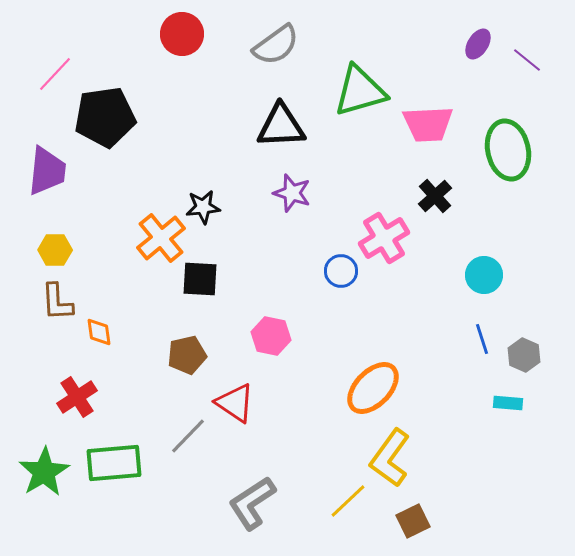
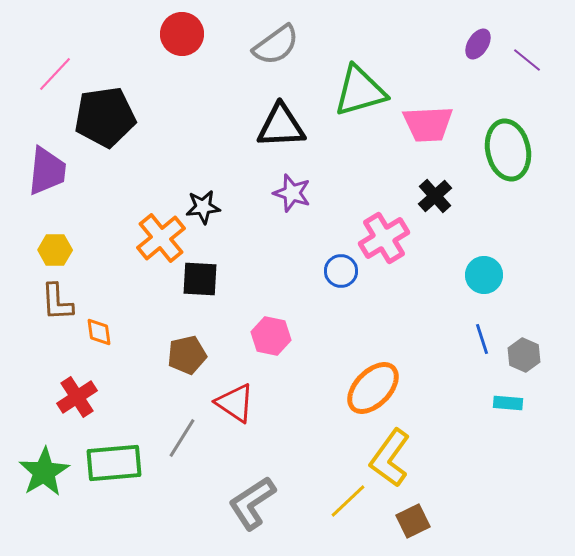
gray line: moved 6 px left, 2 px down; rotated 12 degrees counterclockwise
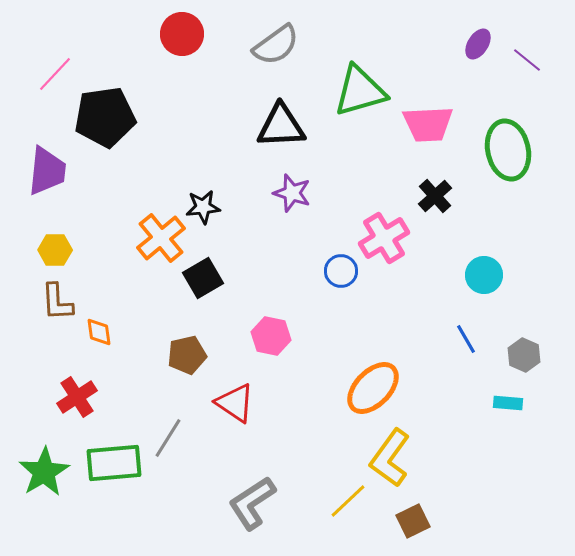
black square: moved 3 px right, 1 px up; rotated 33 degrees counterclockwise
blue line: moved 16 px left; rotated 12 degrees counterclockwise
gray line: moved 14 px left
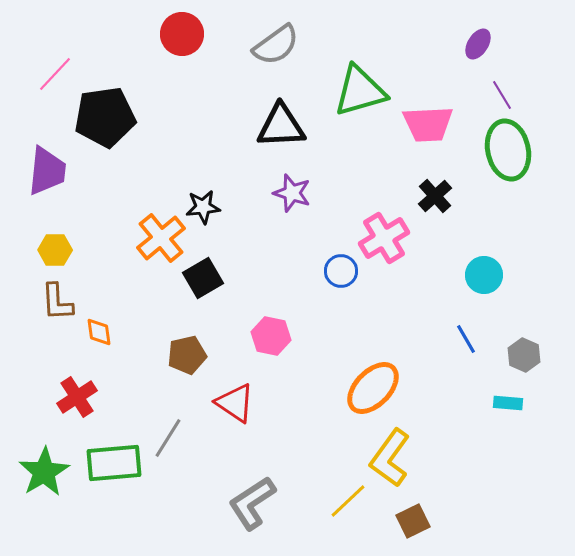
purple line: moved 25 px left, 35 px down; rotated 20 degrees clockwise
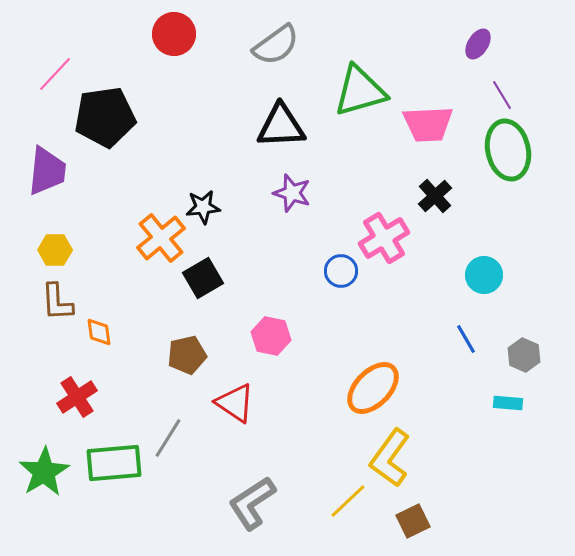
red circle: moved 8 px left
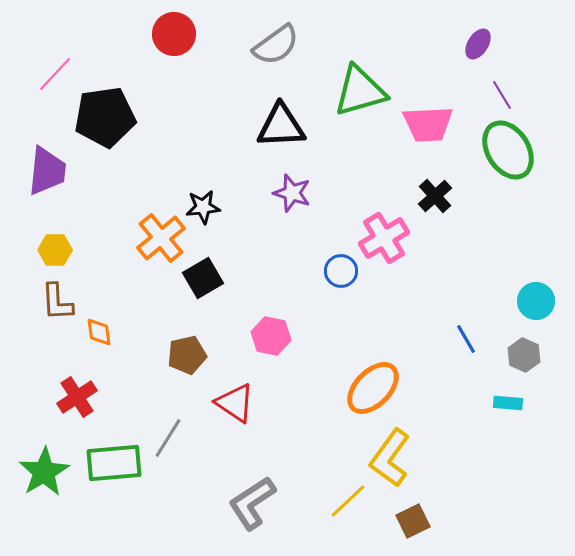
green ellipse: rotated 20 degrees counterclockwise
cyan circle: moved 52 px right, 26 px down
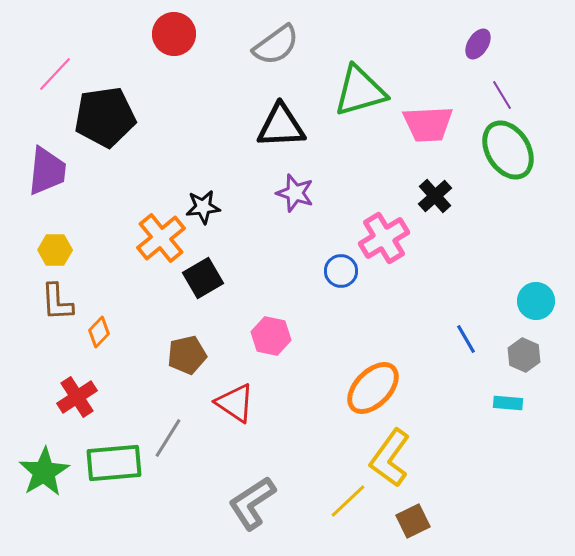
purple star: moved 3 px right
orange diamond: rotated 52 degrees clockwise
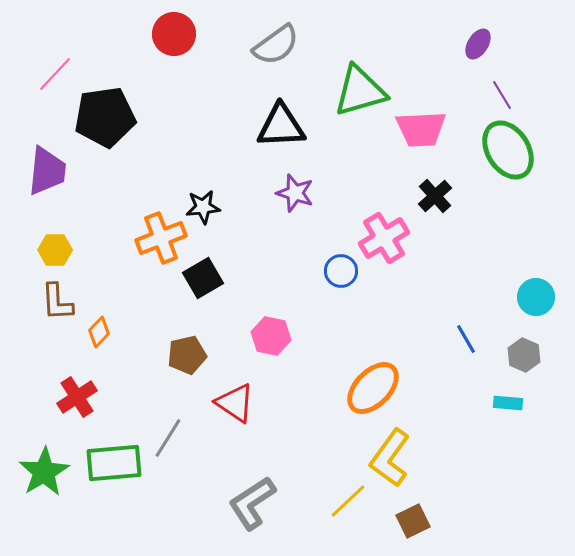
pink trapezoid: moved 7 px left, 5 px down
orange cross: rotated 18 degrees clockwise
cyan circle: moved 4 px up
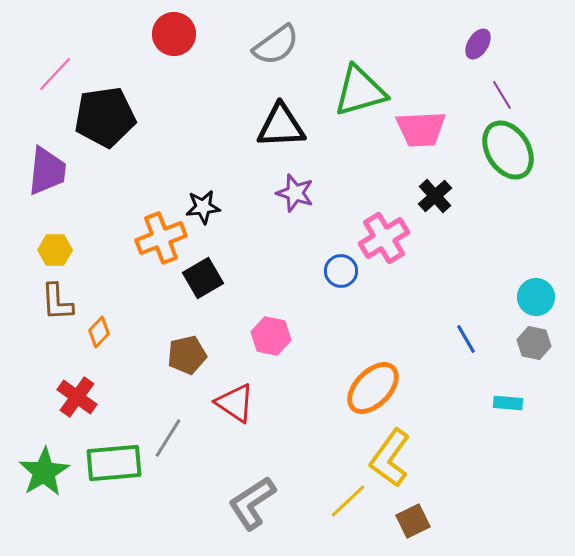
gray hexagon: moved 10 px right, 12 px up; rotated 12 degrees counterclockwise
red cross: rotated 21 degrees counterclockwise
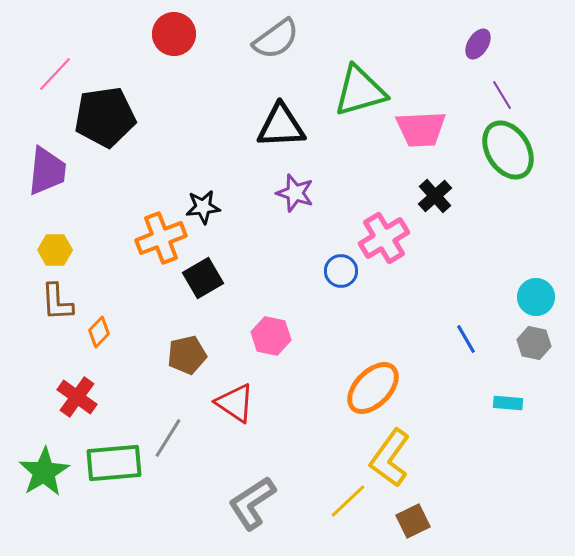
gray semicircle: moved 6 px up
